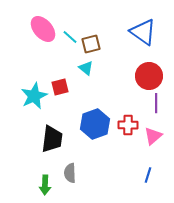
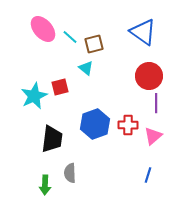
brown square: moved 3 px right
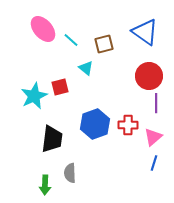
blue triangle: moved 2 px right
cyan line: moved 1 px right, 3 px down
brown square: moved 10 px right
pink triangle: moved 1 px down
blue line: moved 6 px right, 12 px up
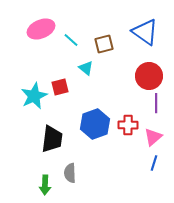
pink ellipse: moved 2 px left; rotated 72 degrees counterclockwise
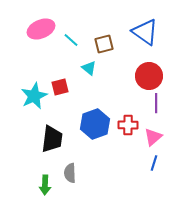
cyan triangle: moved 3 px right
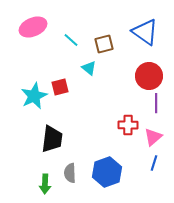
pink ellipse: moved 8 px left, 2 px up
blue hexagon: moved 12 px right, 48 px down
green arrow: moved 1 px up
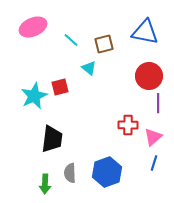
blue triangle: rotated 24 degrees counterclockwise
purple line: moved 2 px right
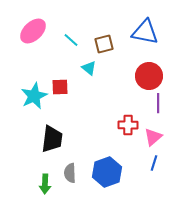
pink ellipse: moved 4 px down; rotated 20 degrees counterclockwise
red square: rotated 12 degrees clockwise
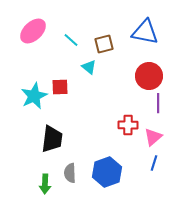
cyan triangle: moved 1 px up
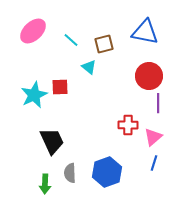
cyan star: moved 1 px up
black trapezoid: moved 2 px down; rotated 32 degrees counterclockwise
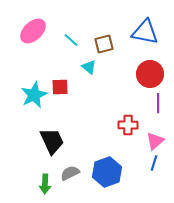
red circle: moved 1 px right, 2 px up
pink triangle: moved 2 px right, 4 px down
gray semicircle: rotated 66 degrees clockwise
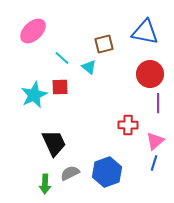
cyan line: moved 9 px left, 18 px down
black trapezoid: moved 2 px right, 2 px down
